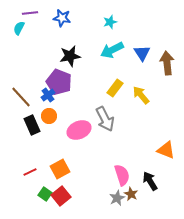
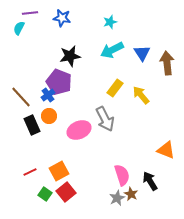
orange square: moved 1 px left, 2 px down
red square: moved 5 px right, 4 px up
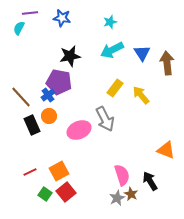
purple pentagon: rotated 10 degrees counterclockwise
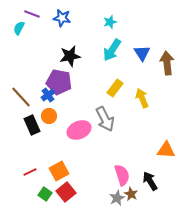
purple line: moved 2 px right, 1 px down; rotated 28 degrees clockwise
cyan arrow: rotated 30 degrees counterclockwise
yellow arrow: moved 1 px right, 3 px down; rotated 18 degrees clockwise
orange triangle: rotated 18 degrees counterclockwise
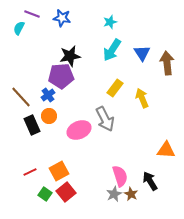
purple pentagon: moved 2 px right, 6 px up; rotated 15 degrees counterclockwise
pink semicircle: moved 2 px left, 1 px down
gray star: moved 3 px left, 4 px up
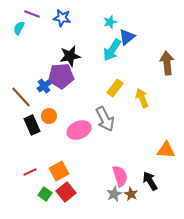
blue triangle: moved 15 px left, 16 px up; rotated 24 degrees clockwise
blue cross: moved 4 px left, 9 px up
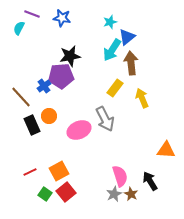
brown arrow: moved 36 px left
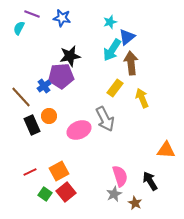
brown star: moved 4 px right, 9 px down
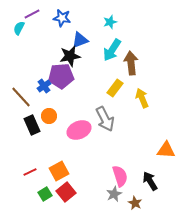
purple line: rotated 49 degrees counterclockwise
blue triangle: moved 47 px left, 3 px down; rotated 18 degrees clockwise
green square: rotated 24 degrees clockwise
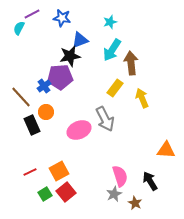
purple pentagon: moved 1 px left, 1 px down
orange circle: moved 3 px left, 4 px up
